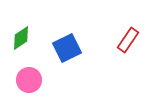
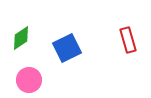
red rectangle: rotated 50 degrees counterclockwise
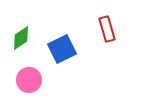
red rectangle: moved 21 px left, 11 px up
blue square: moved 5 px left, 1 px down
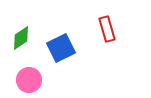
blue square: moved 1 px left, 1 px up
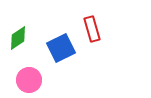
red rectangle: moved 15 px left
green diamond: moved 3 px left
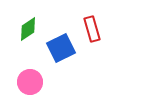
green diamond: moved 10 px right, 9 px up
pink circle: moved 1 px right, 2 px down
